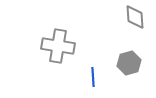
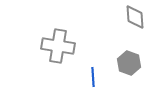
gray hexagon: rotated 25 degrees counterclockwise
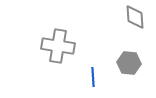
gray hexagon: rotated 15 degrees counterclockwise
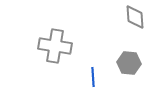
gray cross: moved 3 px left
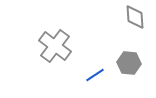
gray cross: rotated 28 degrees clockwise
blue line: moved 2 px right, 2 px up; rotated 60 degrees clockwise
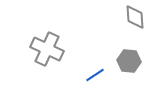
gray cross: moved 8 px left, 3 px down; rotated 12 degrees counterclockwise
gray hexagon: moved 2 px up
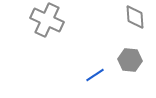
gray cross: moved 29 px up
gray hexagon: moved 1 px right, 1 px up
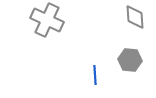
blue line: rotated 60 degrees counterclockwise
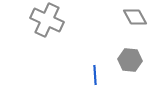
gray diamond: rotated 25 degrees counterclockwise
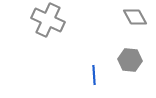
gray cross: moved 1 px right
blue line: moved 1 px left
